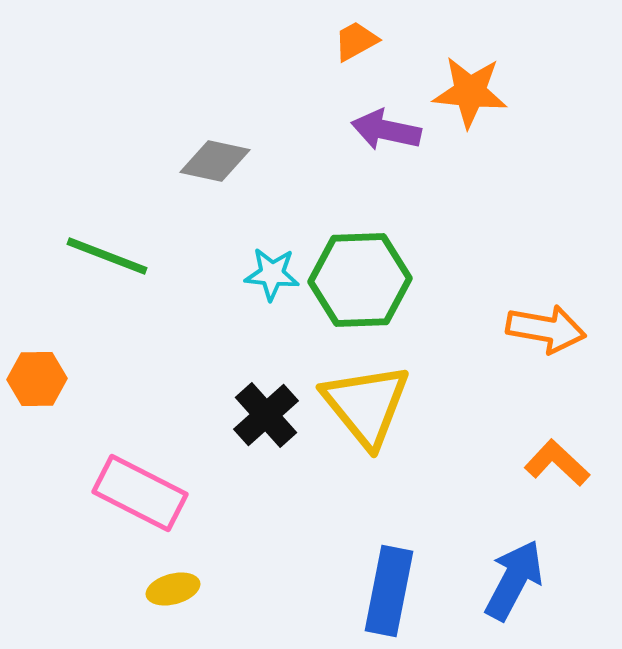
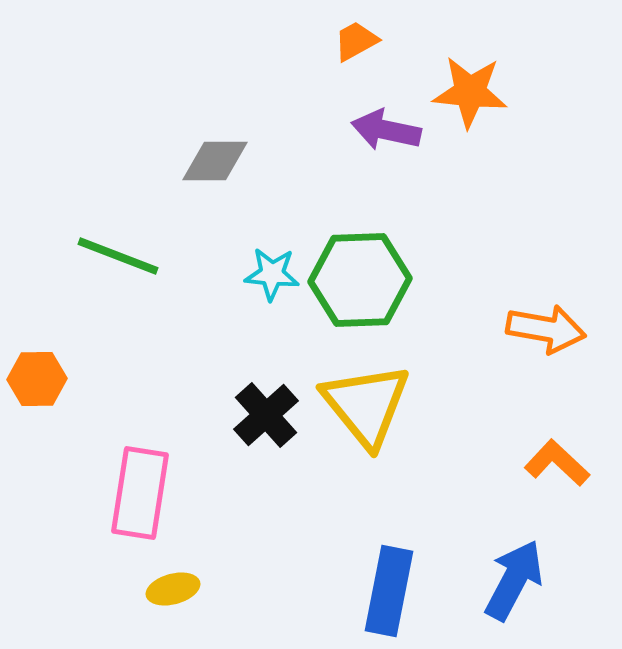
gray diamond: rotated 12 degrees counterclockwise
green line: moved 11 px right
pink rectangle: rotated 72 degrees clockwise
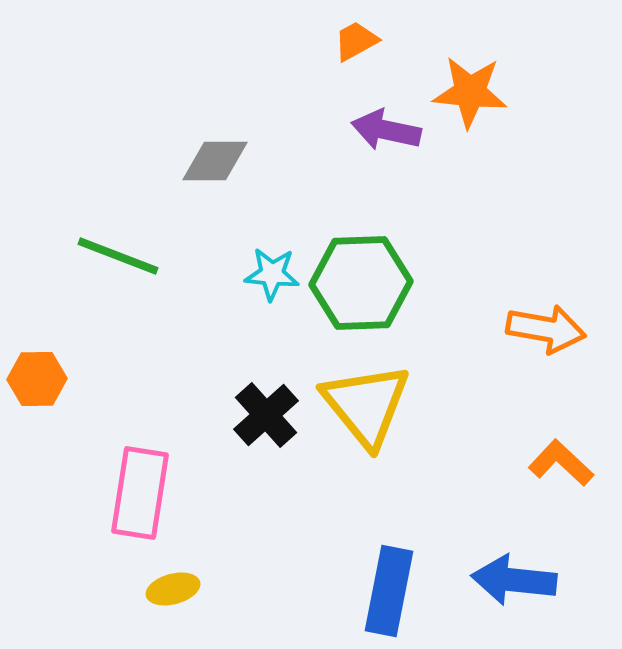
green hexagon: moved 1 px right, 3 px down
orange L-shape: moved 4 px right
blue arrow: rotated 112 degrees counterclockwise
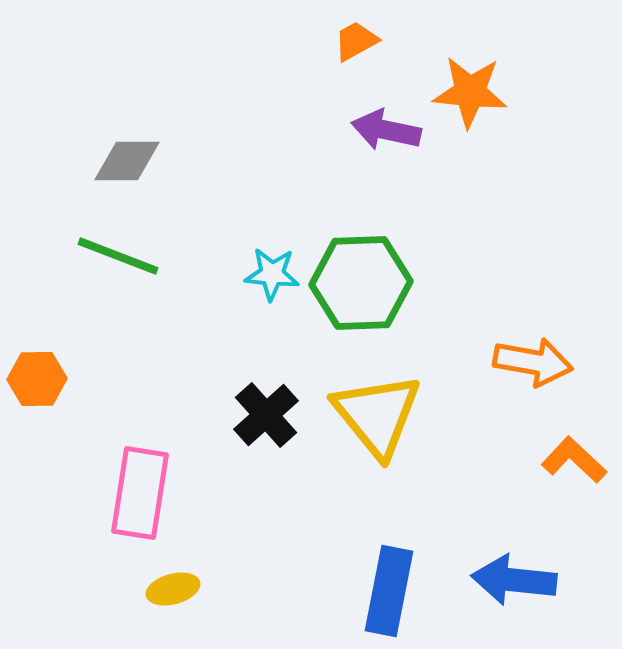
gray diamond: moved 88 px left
orange arrow: moved 13 px left, 33 px down
yellow triangle: moved 11 px right, 10 px down
orange L-shape: moved 13 px right, 3 px up
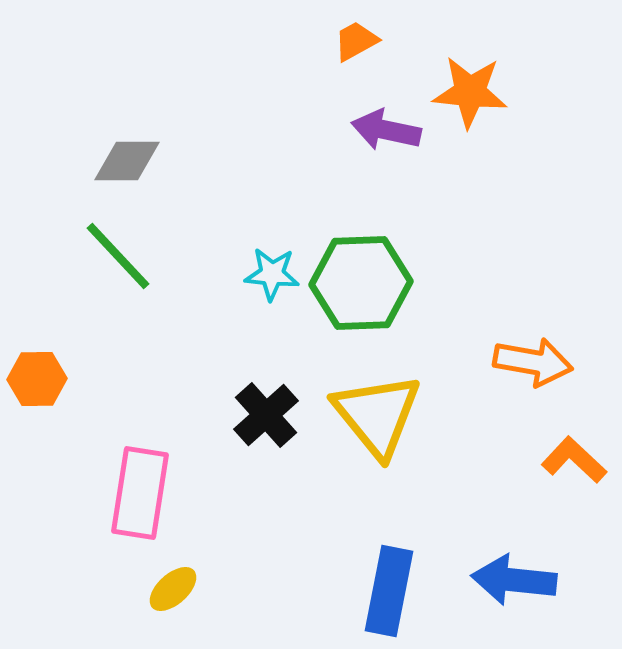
green line: rotated 26 degrees clockwise
yellow ellipse: rotated 27 degrees counterclockwise
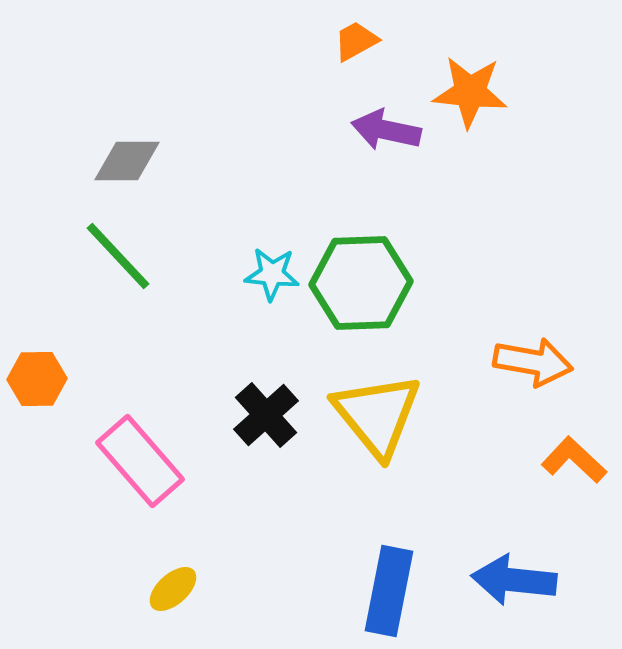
pink rectangle: moved 32 px up; rotated 50 degrees counterclockwise
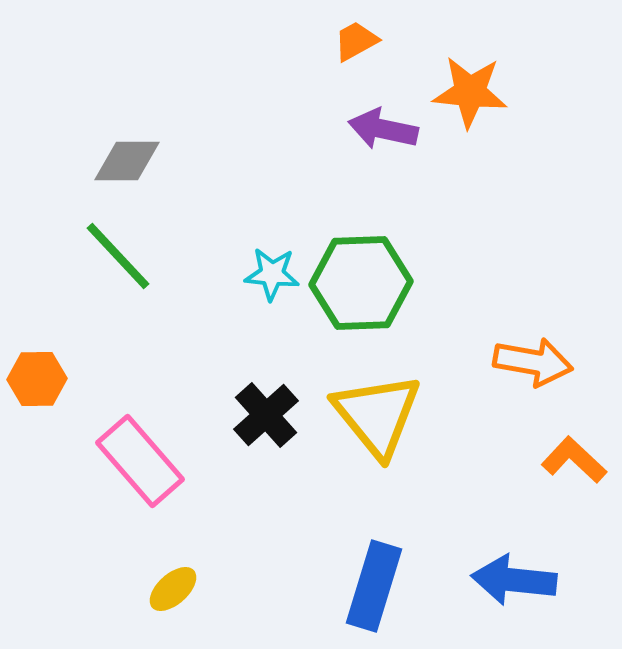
purple arrow: moved 3 px left, 1 px up
blue rectangle: moved 15 px left, 5 px up; rotated 6 degrees clockwise
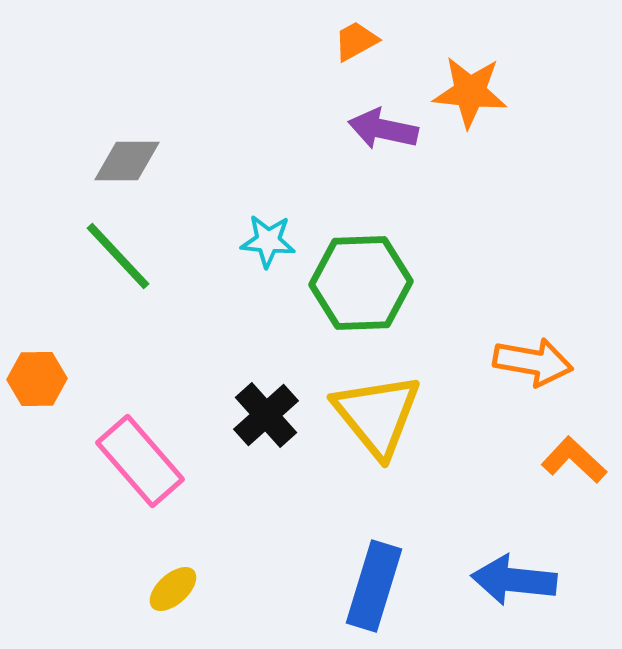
cyan star: moved 4 px left, 33 px up
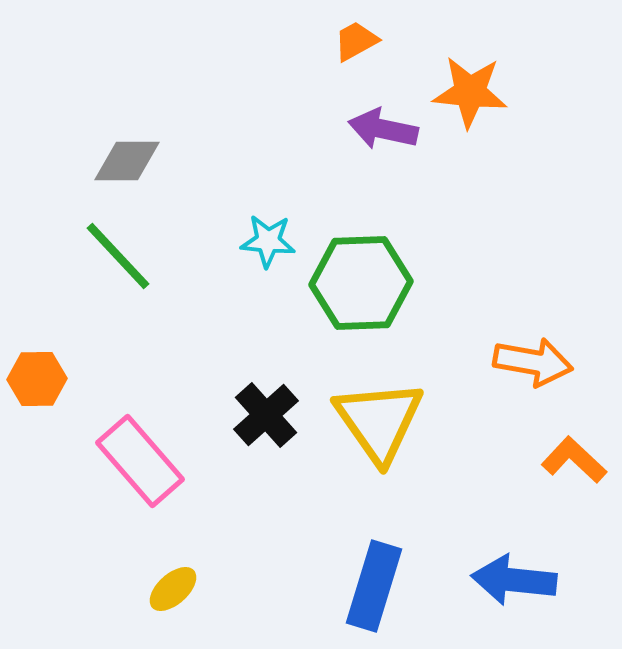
yellow triangle: moved 2 px right, 6 px down; rotated 4 degrees clockwise
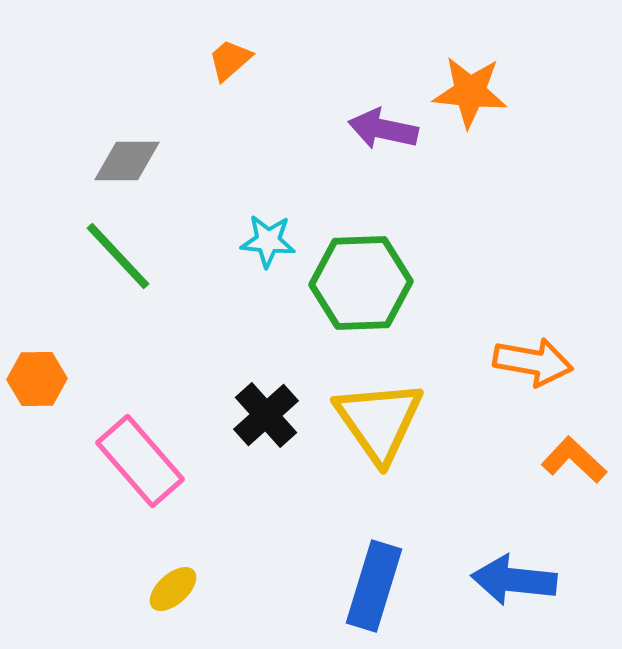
orange trapezoid: moved 126 px left, 19 px down; rotated 12 degrees counterclockwise
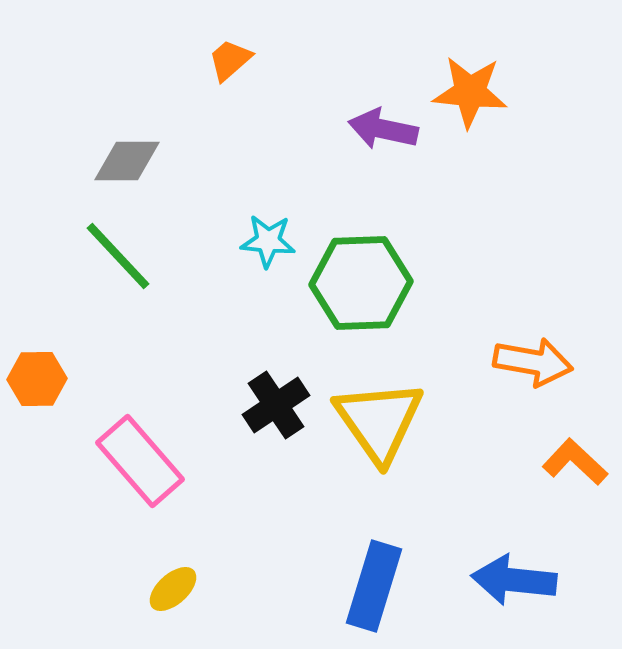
black cross: moved 10 px right, 10 px up; rotated 8 degrees clockwise
orange L-shape: moved 1 px right, 2 px down
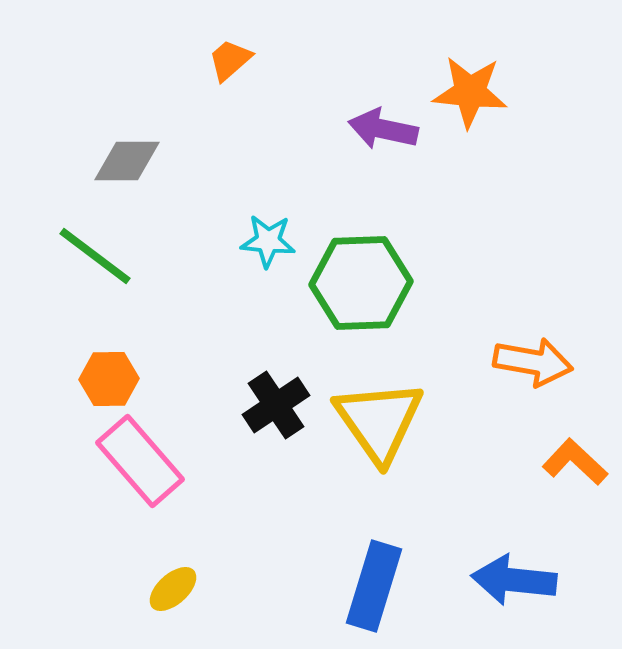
green line: moved 23 px left; rotated 10 degrees counterclockwise
orange hexagon: moved 72 px right
